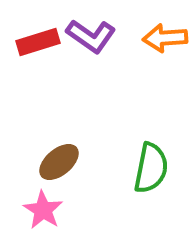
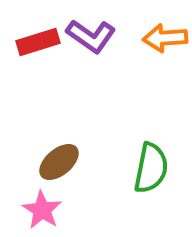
pink star: moved 1 px left
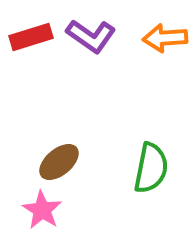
red rectangle: moved 7 px left, 5 px up
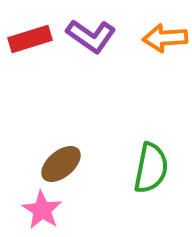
red rectangle: moved 1 px left, 2 px down
brown ellipse: moved 2 px right, 2 px down
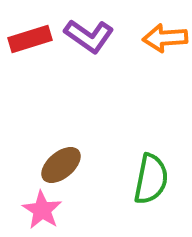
purple L-shape: moved 2 px left
brown ellipse: moved 1 px down
green semicircle: moved 11 px down
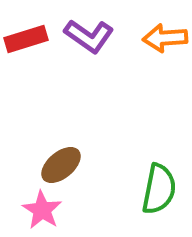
red rectangle: moved 4 px left
green semicircle: moved 8 px right, 10 px down
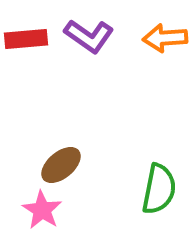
red rectangle: rotated 12 degrees clockwise
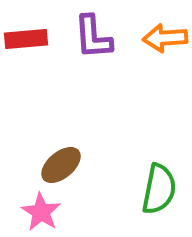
purple L-shape: moved 4 px right, 1 px down; rotated 51 degrees clockwise
pink star: moved 1 px left, 2 px down
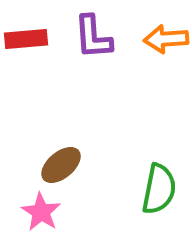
orange arrow: moved 1 px right, 1 px down
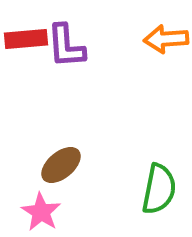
purple L-shape: moved 27 px left, 9 px down
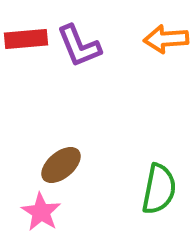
purple L-shape: moved 13 px right; rotated 18 degrees counterclockwise
